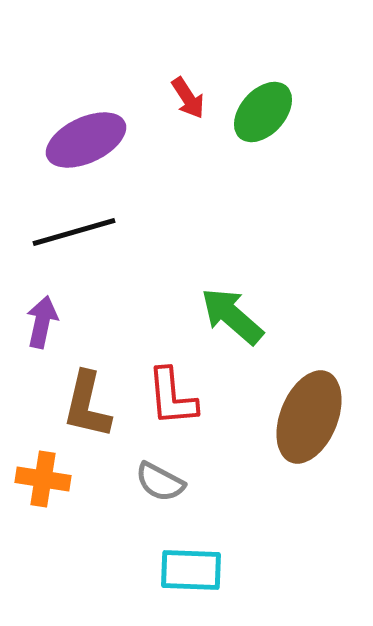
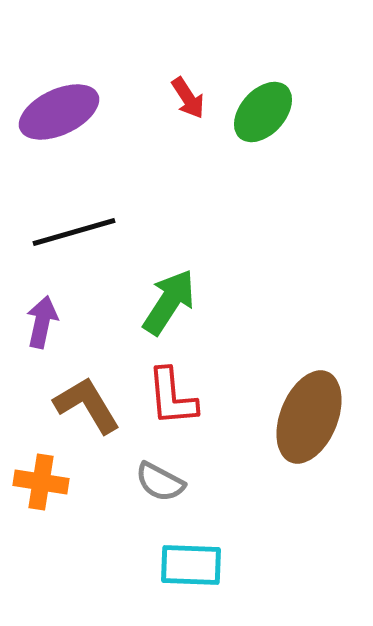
purple ellipse: moved 27 px left, 28 px up
green arrow: moved 63 px left, 14 px up; rotated 82 degrees clockwise
brown L-shape: rotated 136 degrees clockwise
orange cross: moved 2 px left, 3 px down
cyan rectangle: moved 5 px up
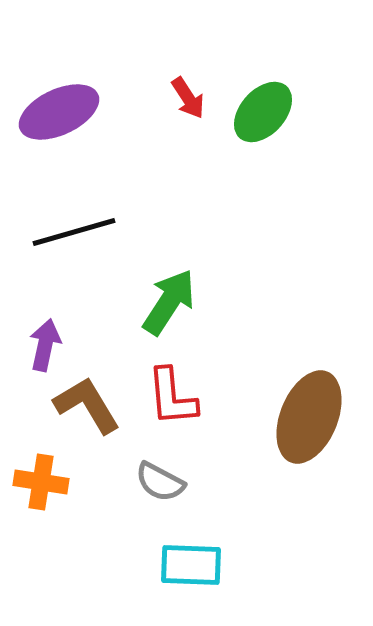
purple arrow: moved 3 px right, 23 px down
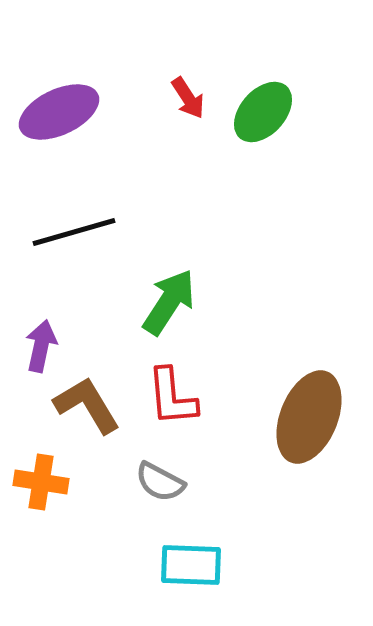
purple arrow: moved 4 px left, 1 px down
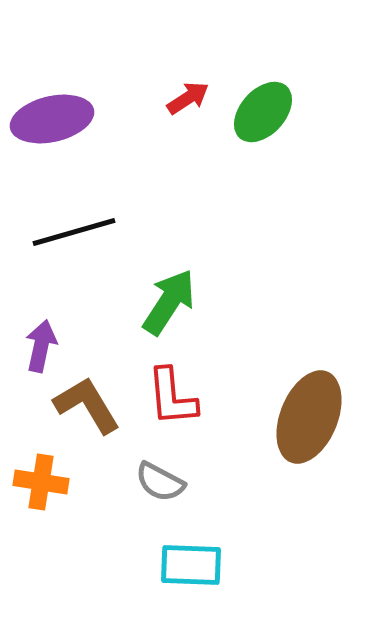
red arrow: rotated 90 degrees counterclockwise
purple ellipse: moved 7 px left, 7 px down; rotated 12 degrees clockwise
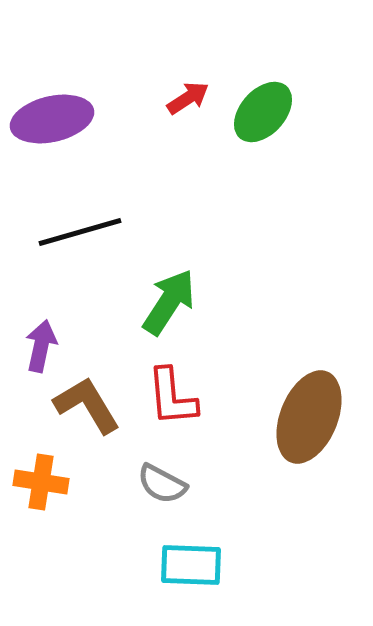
black line: moved 6 px right
gray semicircle: moved 2 px right, 2 px down
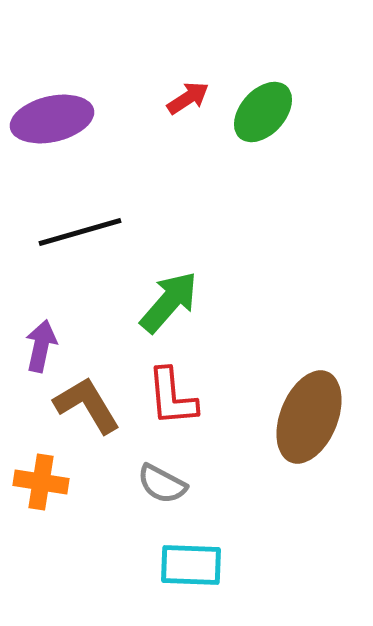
green arrow: rotated 8 degrees clockwise
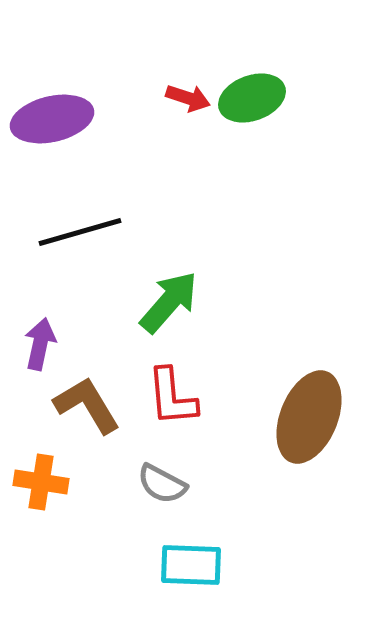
red arrow: rotated 51 degrees clockwise
green ellipse: moved 11 px left, 14 px up; rotated 28 degrees clockwise
purple arrow: moved 1 px left, 2 px up
